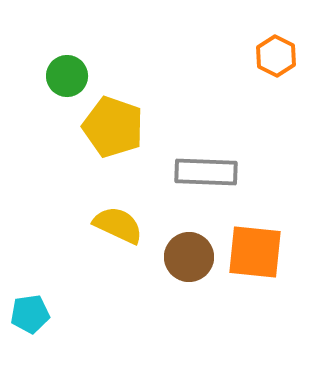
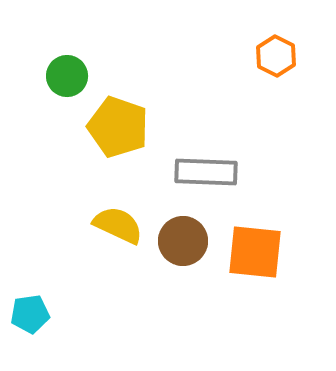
yellow pentagon: moved 5 px right
brown circle: moved 6 px left, 16 px up
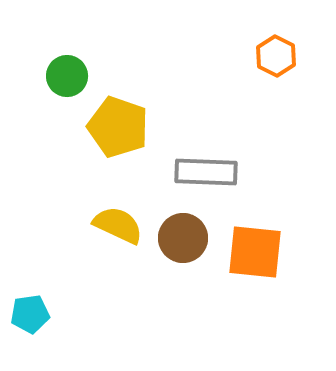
brown circle: moved 3 px up
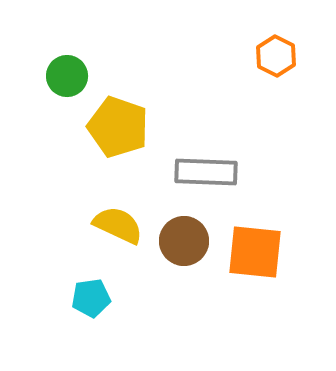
brown circle: moved 1 px right, 3 px down
cyan pentagon: moved 61 px right, 16 px up
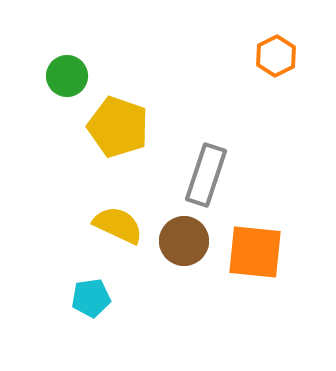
orange hexagon: rotated 6 degrees clockwise
gray rectangle: moved 3 px down; rotated 74 degrees counterclockwise
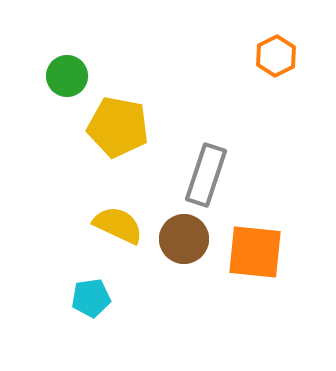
yellow pentagon: rotated 8 degrees counterclockwise
brown circle: moved 2 px up
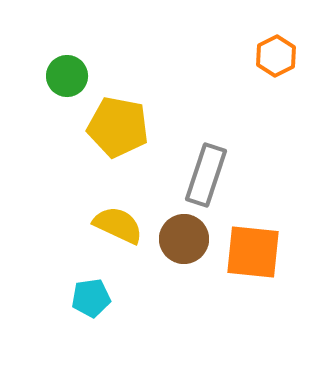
orange square: moved 2 px left
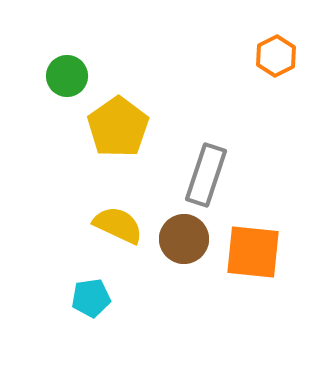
yellow pentagon: rotated 26 degrees clockwise
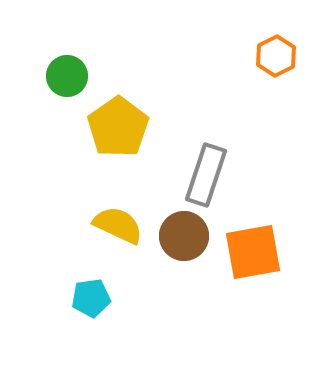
brown circle: moved 3 px up
orange square: rotated 16 degrees counterclockwise
